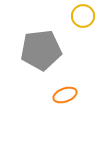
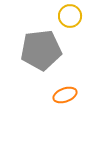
yellow circle: moved 13 px left
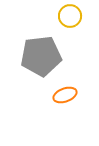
gray pentagon: moved 6 px down
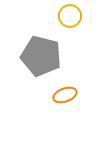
gray pentagon: rotated 21 degrees clockwise
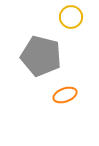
yellow circle: moved 1 px right, 1 px down
